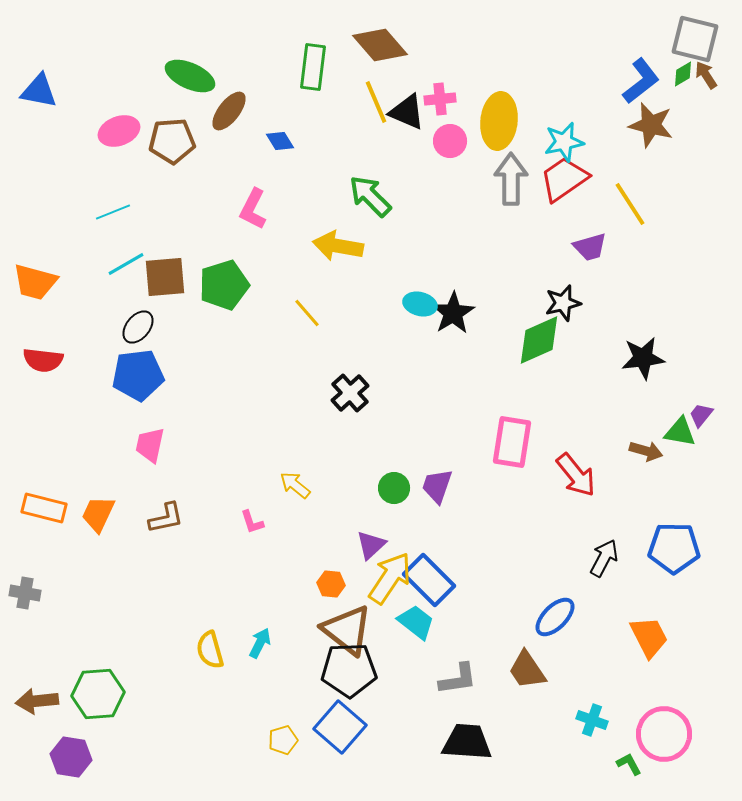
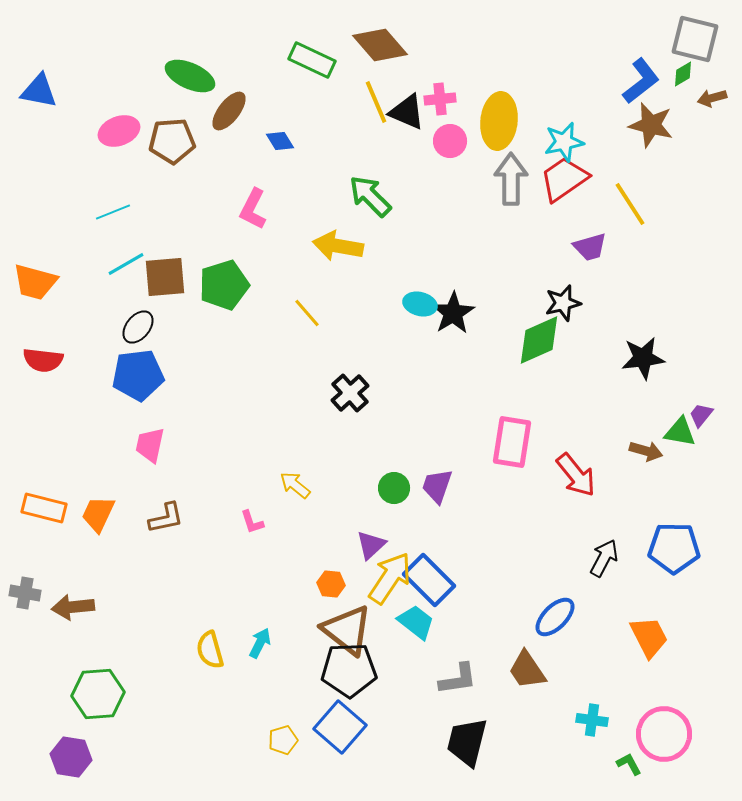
green rectangle at (313, 67): moved 1 px left, 7 px up; rotated 72 degrees counterclockwise
brown arrow at (706, 75): moved 6 px right, 23 px down; rotated 72 degrees counterclockwise
brown arrow at (37, 701): moved 36 px right, 94 px up
cyan cross at (592, 720): rotated 12 degrees counterclockwise
black trapezoid at (467, 742): rotated 80 degrees counterclockwise
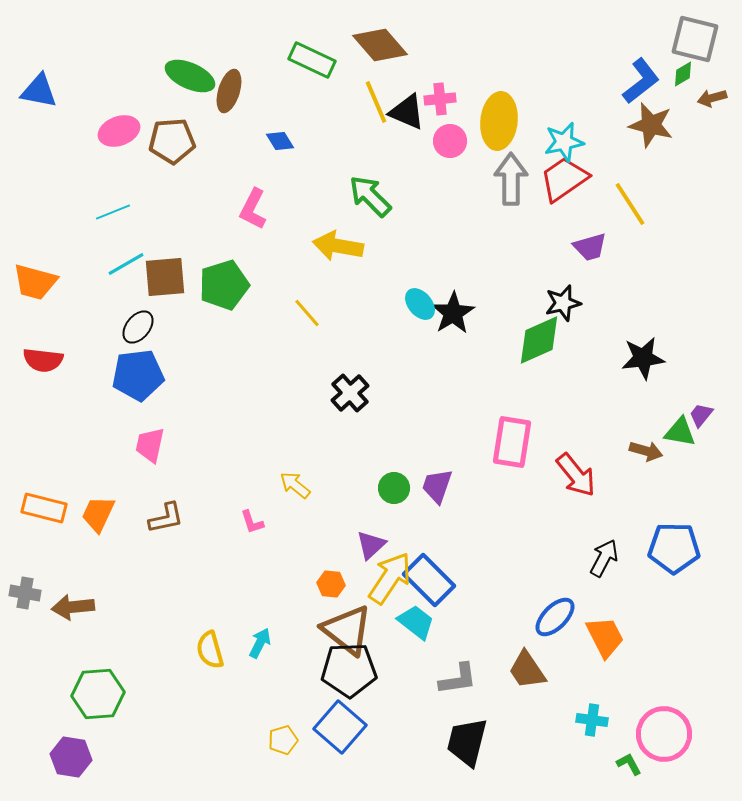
brown ellipse at (229, 111): moved 20 px up; rotated 21 degrees counterclockwise
cyan ellipse at (420, 304): rotated 36 degrees clockwise
orange trapezoid at (649, 637): moved 44 px left
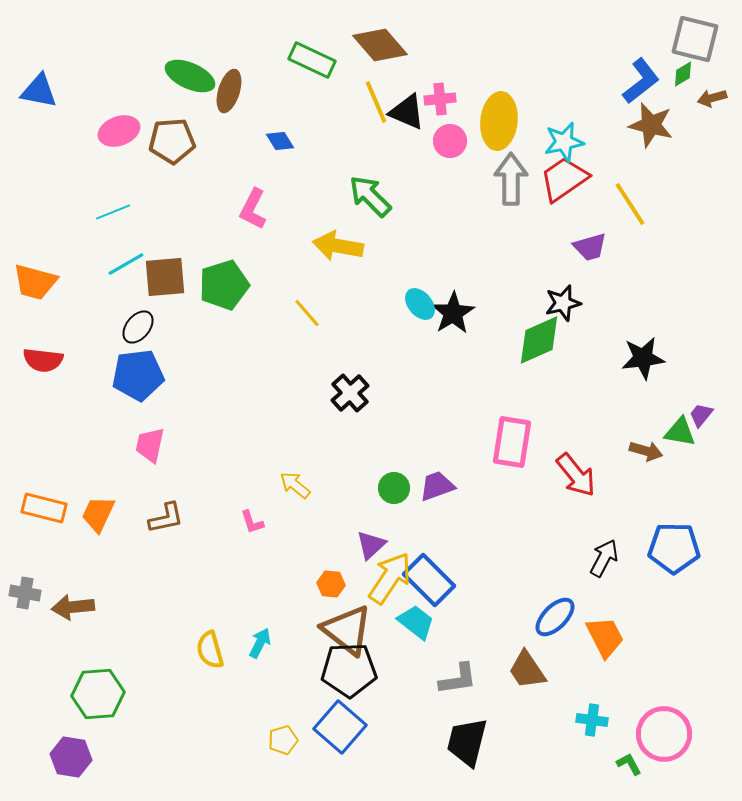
purple trapezoid at (437, 486): rotated 51 degrees clockwise
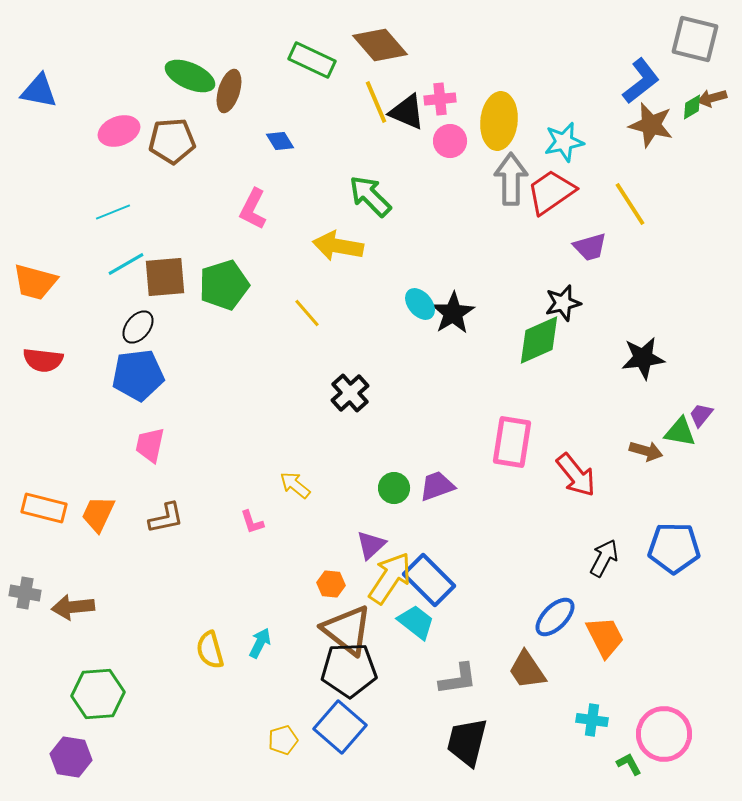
green diamond at (683, 74): moved 9 px right, 33 px down
red trapezoid at (564, 179): moved 13 px left, 13 px down
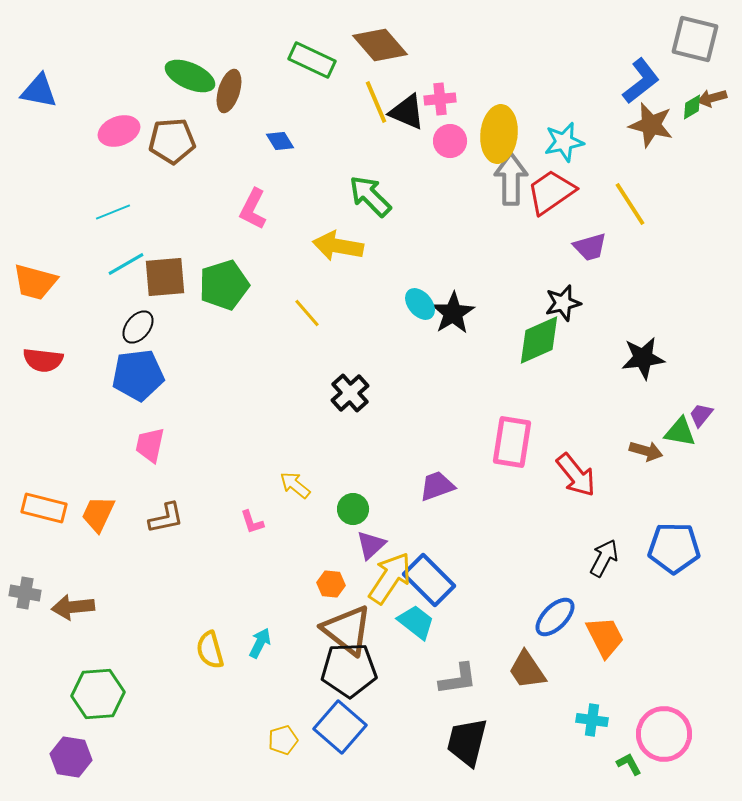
yellow ellipse at (499, 121): moved 13 px down
green circle at (394, 488): moved 41 px left, 21 px down
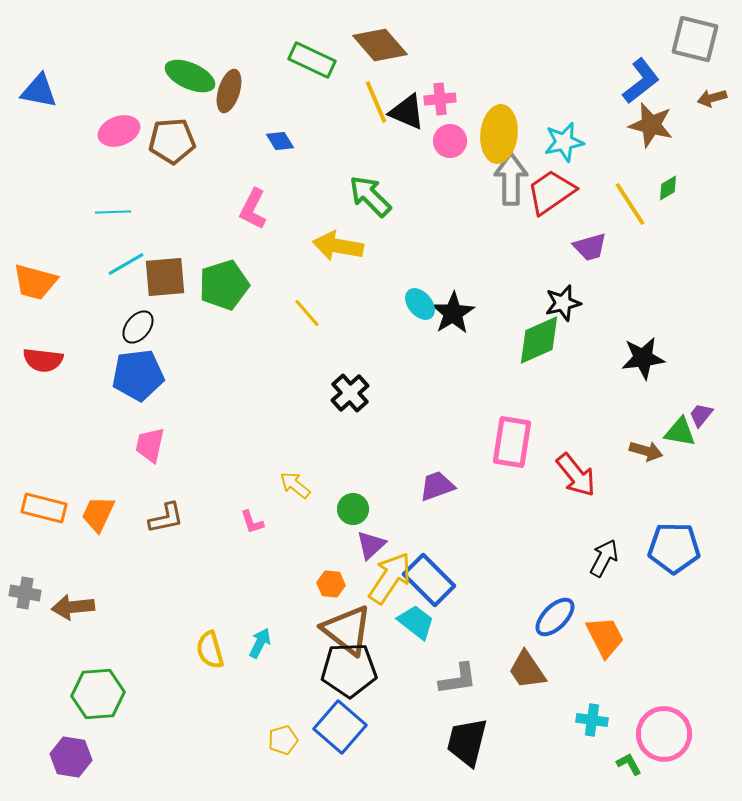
green diamond at (692, 107): moved 24 px left, 81 px down
cyan line at (113, 212): rotated 20 degrees clockwise
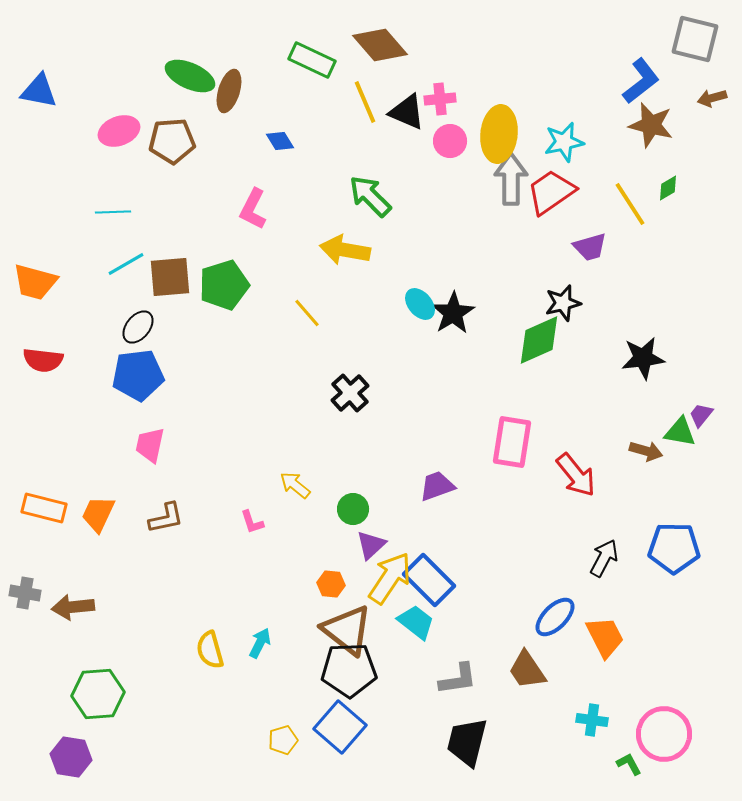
yellow line at (376, 102): moved 11 px left
yellow arrow at (338, 246): moved 7 px right, 4 px down
brown square at (165, 277): moved 5 px right
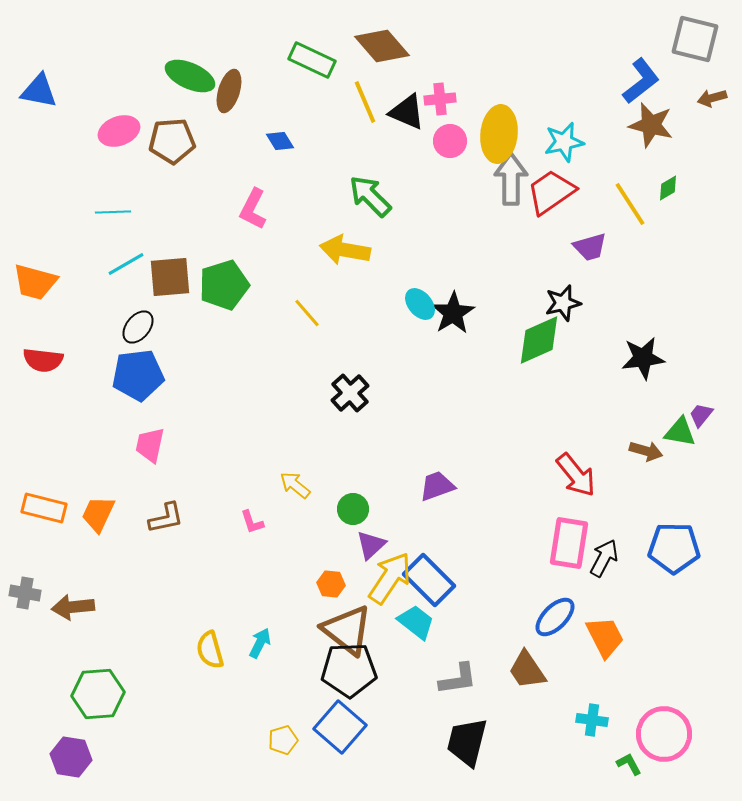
brown diamond at (380, 45): moved 2 px right, 1 px down
pink rectangle at (512, 442): moved 57 px right, 101 px down
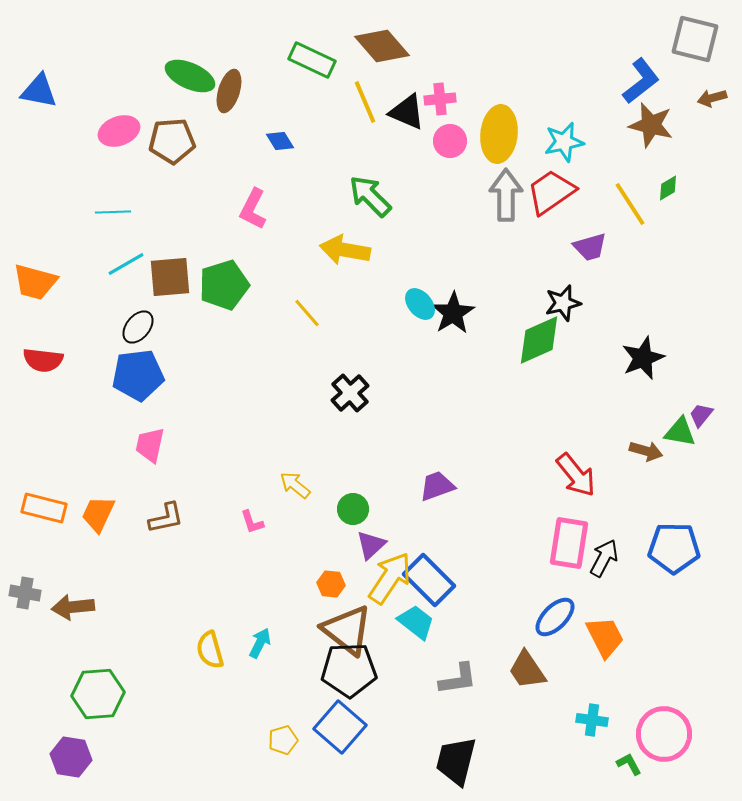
gray arrow at (511, 179): moved 5 px left, 16 px down
black star at (643, 358): rotated 15 degrees counterclockwise
black trapezoid at (467, 742): moved 11 px left, 19 px down
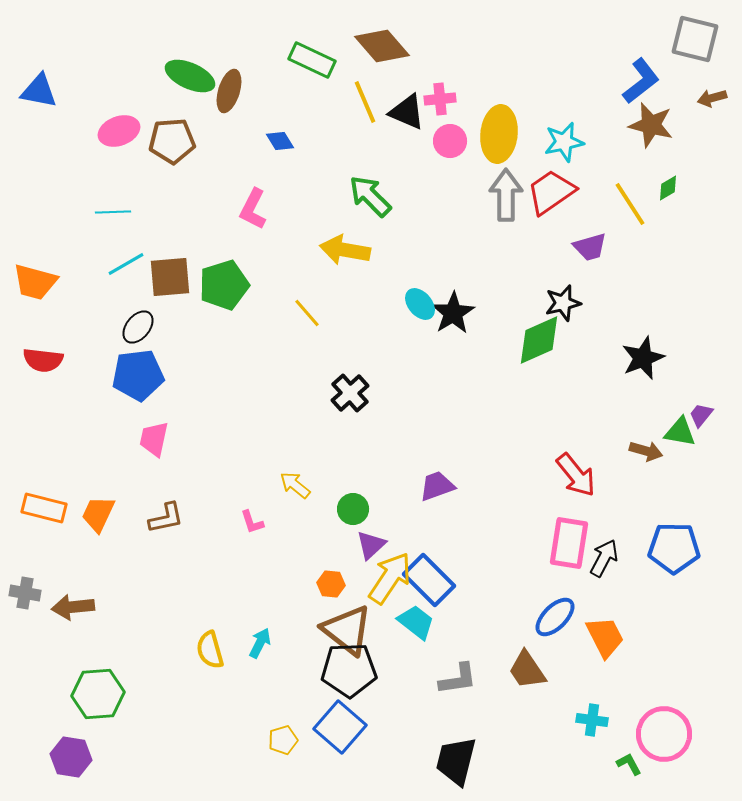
pink trapezoid at (150, 445): moved 4 px right, 6 px up
